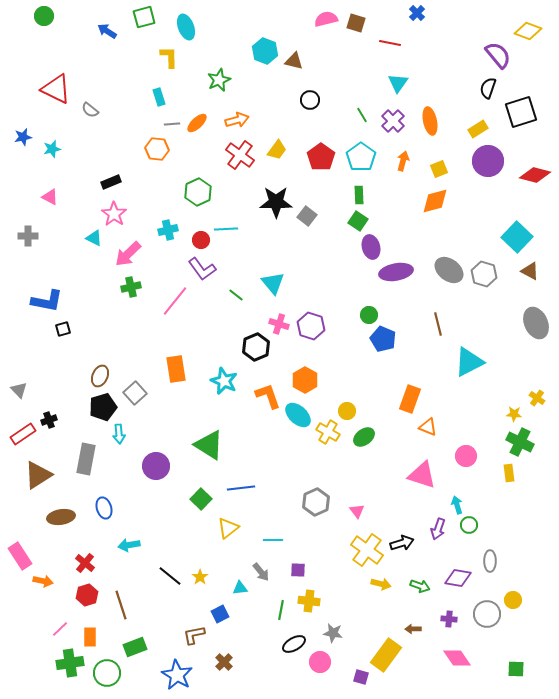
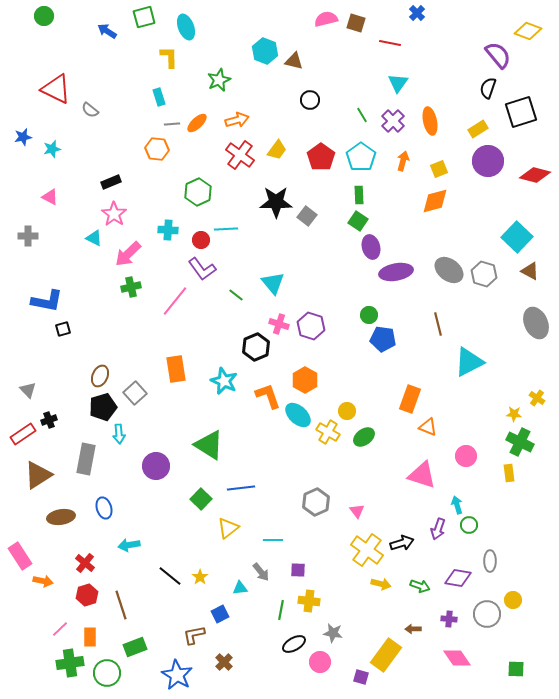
cyan cross at (168, 230): rotated 18 degrees clockwise
blue pentagon at (383, 339): rotated 15 degrees counterclockwise
gray triangle at (19, 390): moved 9 px right
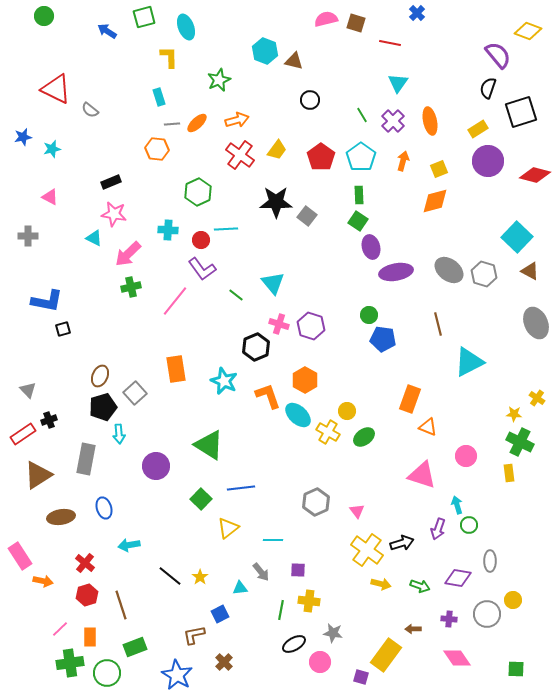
pink star at (114, 214): rotated 25 degrees counterclockwise
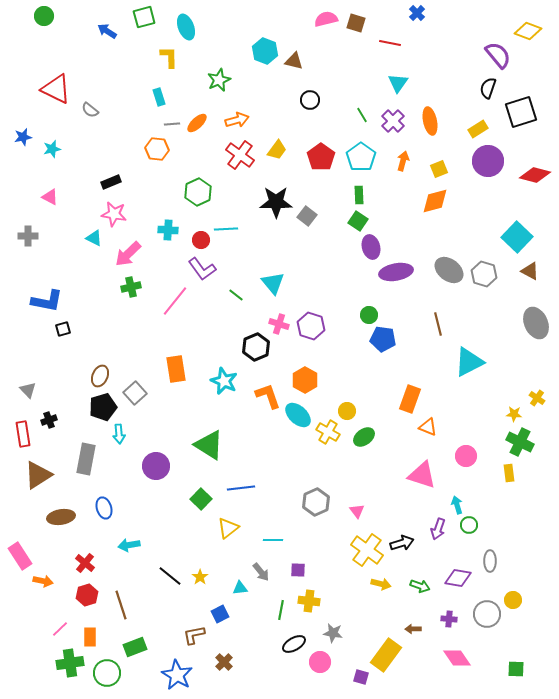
red rectangle at (23, 434): rotated 65 degrees counterclockwise
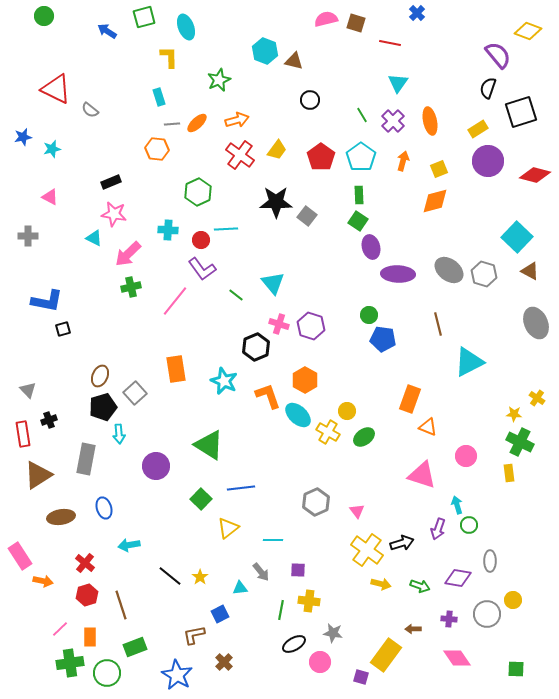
purple ellipse at (396, 272): moved 2 px right, 2 px down; rotated 12 degrees clockwise
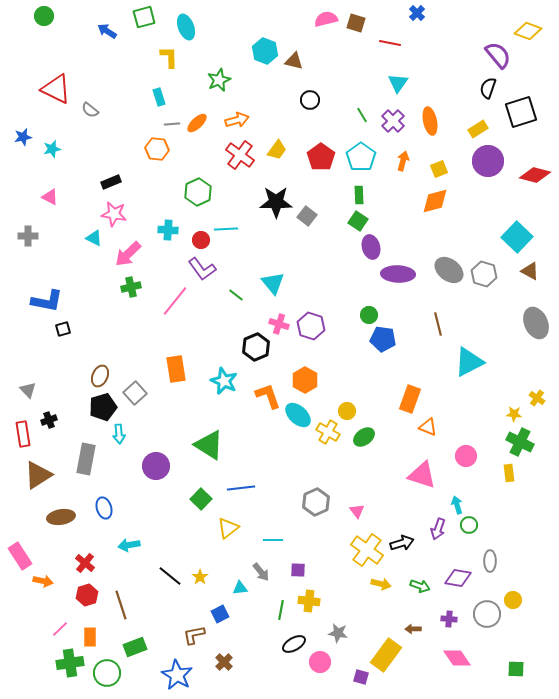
gray star at (333, 633): moved 5 px right
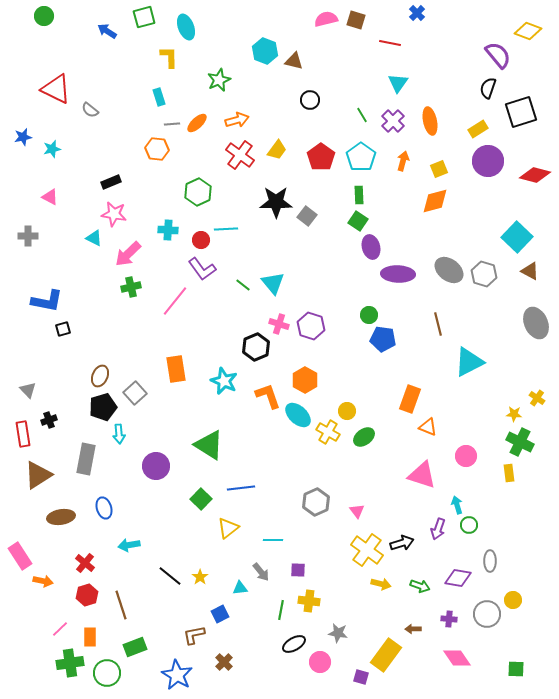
brown square at (356, 23): moved 3 px up
green line at (236, 295): moved 7 px right, 10 px up
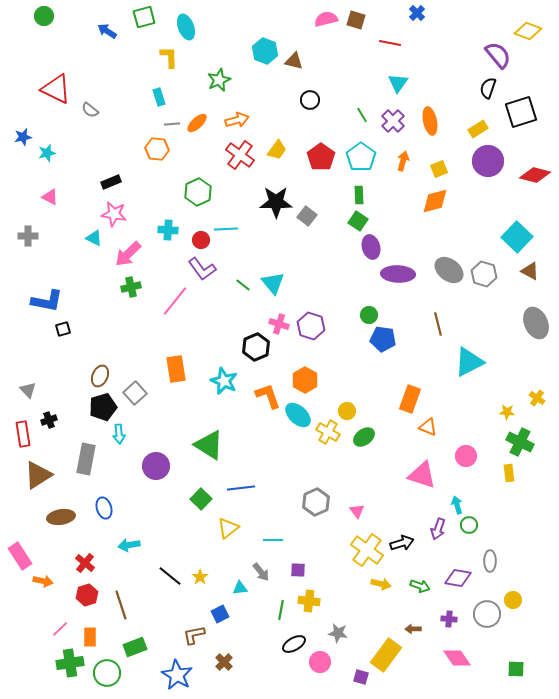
cyan star at (52, 149): moved 5 px left, 4 px down
yellow star at (514, 414): moved 7 px left, 2 px up
